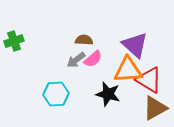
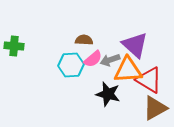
green cross: moved 5 px down; rotated 24 degrees clockwise
gray arrow: moved 34 px right; rotated 18 degrees clockwise
cyan hexagon: moved 15 px right, 29 px up
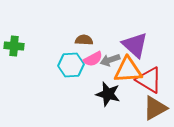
pink semicircle: rotated 12 degrees clockwise
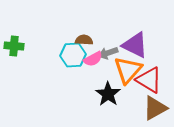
purple triangle: rotated 16 degrees counterclockwise
gray arrow: moved 2 px left, 7 px up
cyan hexagon: moved 2 px right, 10 px up
orange triangle: rotated 44 degrees counterclockwise
black star: rotated 20 degrees clockwise
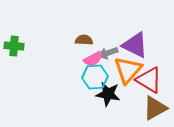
cyan hexagon: moved 22 px right, 22 px down
black star: rotated 25 degrees counterclockwise
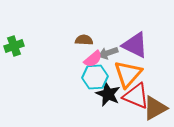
green cross: rotated 24 degrees counterclockwise
pink semicircle: rotated 12 degrees counterclockwise
orange triangle: moved 4 px down
red triangle: moved 13 px left, 16 px down; rotated 8 degrees counterclockwise
black star: rotated 15 degrees clockwise
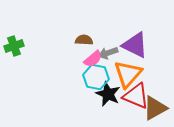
cyan hexagon: moved 1 px right; rotated 15 degrees clockwise
